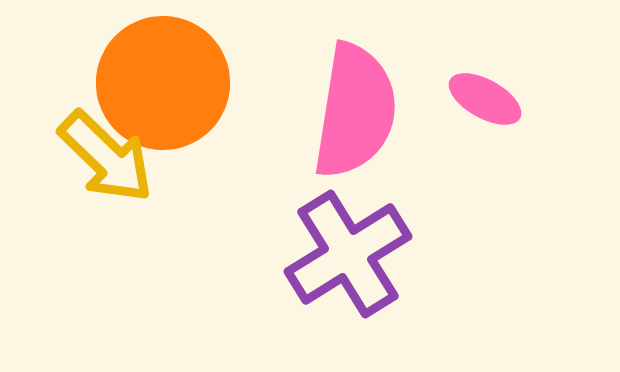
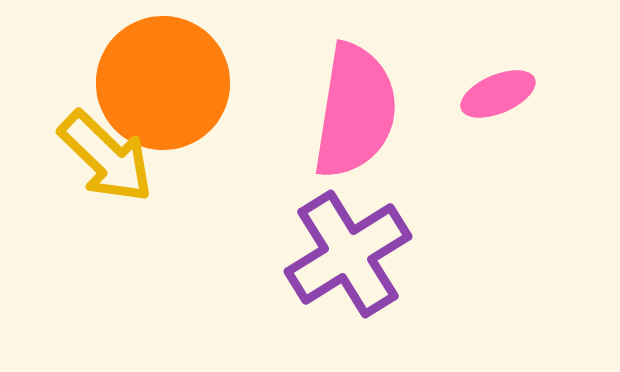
pink ellipse: moved 13 px right, 5 px up; rotated 52 degrees counterclockwise
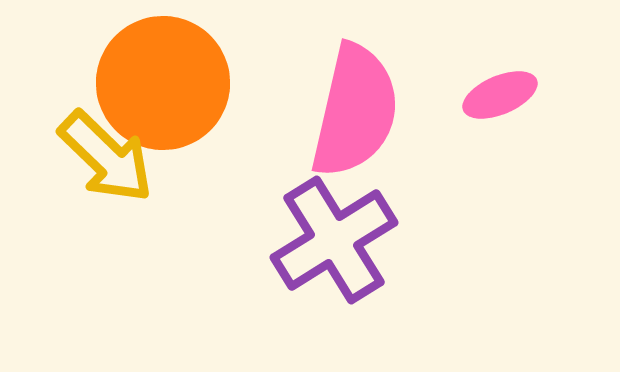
pink ellipse: moved 2 px right, 1 px down
pink semicircle: rotated 4 degrees clockwise
purple cross: moved 14 px left, 14 px up
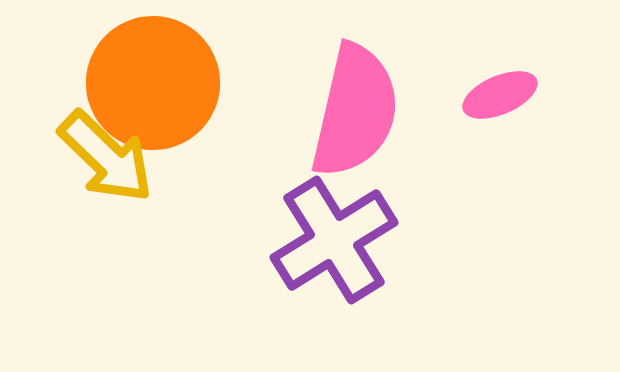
orange circle: moved 10 px left
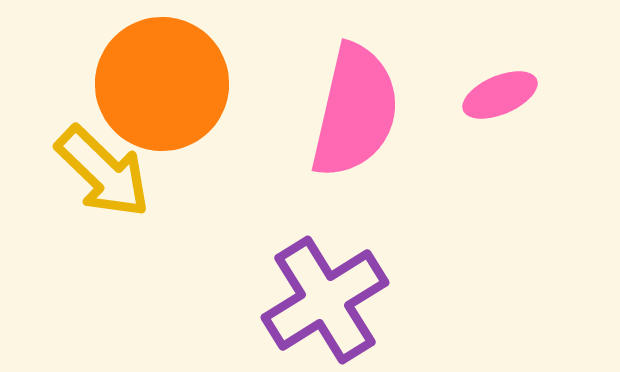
orange circle: moved 9 px right, 1 px down
yellow arrow: moved 3 px left, 15 px down
purple cross: moved 9 px left, 60 px down
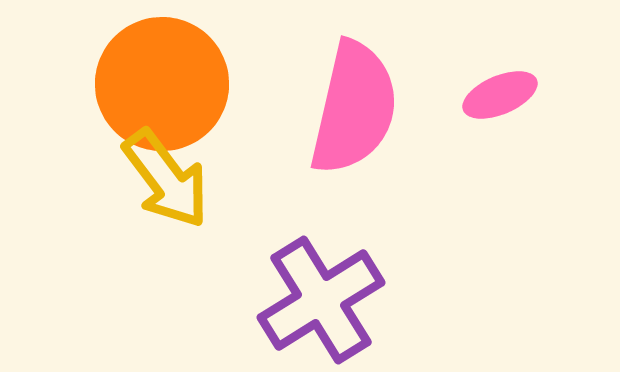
pink semicircle: moved 1 px left, 3 px up
yellow arrow: moved 63 px right, 7 px down; rotated 9 degrees clockwise
purple cross: moved 4 px left
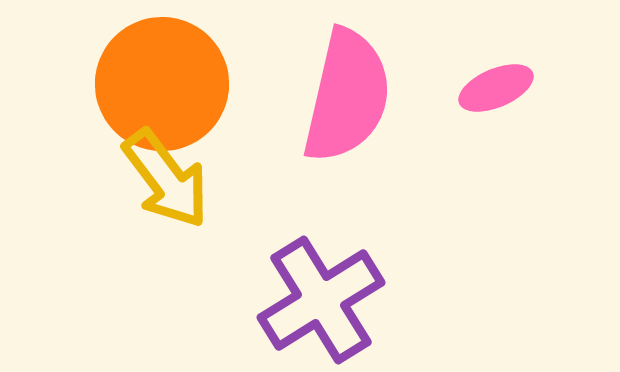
pink ellipse: moved 4 px left, 7 px up
pink semicircle: moved 7 px left, 12 px up
